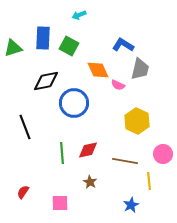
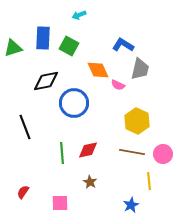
brown line: moved 7 px right, 9 px up
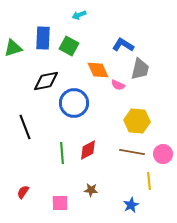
yellow hexagon: rotated 20 degrees counterclockwise
red diamond: rotated 15 degrees counterclockwise
brown star: moved 1 px right, 8 px down; rotated 24 degrees counterclockwise
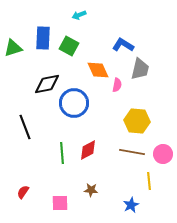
black diamond: moved 1 px right, 3 px down
pink semicircle: moved 1 px left; rotated 104 degrees counterclockwise
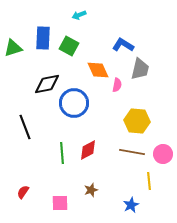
brown star: rotated 24 degrees counterclockwise
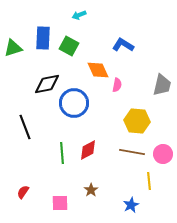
gray trapezoid: moved 22 px right, 16 px down
brown star: rotated 16 degrees counterclockwise
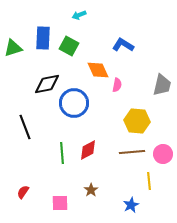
brown line: rotated 15 degrees counterclockwise
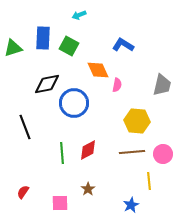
brown star: moved 3 px left, 1 px up
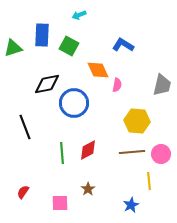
blue rectangle: moved 1 px left, 3 px up
pink circle: moved 2 px left
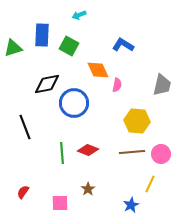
red diamond: rotated 50 degrees clockwise
yellow line: moved 1 px right, 3 px down; rotated 30 degrees clockwise
